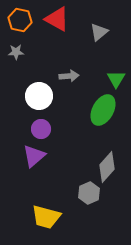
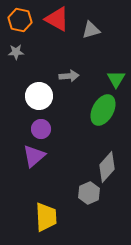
gray triangle: moved 8 px left, 2 px up; rotated 24 degrees clockwise
yellow trapezoid: rotated 108 degrees counterclockwise
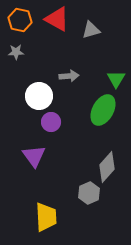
purple circle: moved 10 px right, 7 px up
purple triangle: rotated 25 degrees counterclockwise
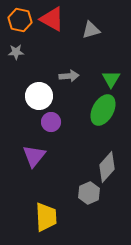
red triangle: moved 5 px left
green triangle: moved 5 px left
purple triangle: rotated 15 degrees clockwise
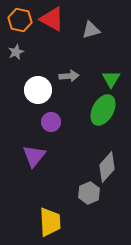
gray star: rotated 21 degrees counterclockwise
white circle: moved 1 px left, 6 px up
yellow trapezoid: moved 4 px right, 5 px down
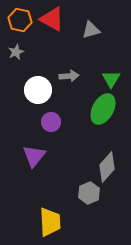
green ellipse: moved 1 px up
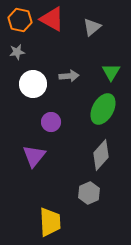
gray triangle: moved 1 px right, 3 px up; rotated 24 degrees counterclockwise
gray star: moved 1 px right; rotated 14 degrees clockwise
green triangle: moved 7 px up
white circle: moved 5 px left, 6 px up
gray diamond: moved 6 px left, 12 px up
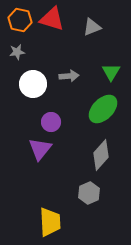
red triangle: rotated 12 degrees counterclockwise
gray triangle: rotated 18 degrees clockwise
green ellipse: rotated 16 degrees clockwise
purple triangle: moved 6 px right, 7 px up
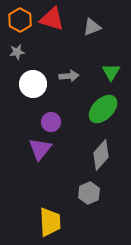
orange hexagon: rotated 15 degrees clockwise
